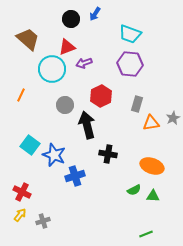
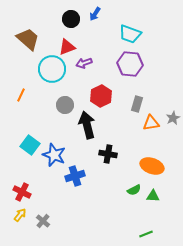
gray cross: rotated 32 degrees counterclockwise
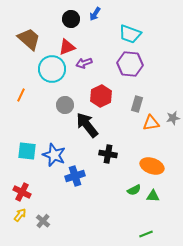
brown trapezoid: moved 1 px right
gray star: rotated 16 degrees clockwise
black arrow: rotated 24 degrees counterclockwise
cyan square: moved 3 px left, 6 px down; rotated 30 degrees counterclockwise
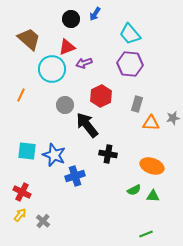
cyan trapezoid: rotated 30 degrees clockwise
orange triangle: rotated 12 degrees clockwise
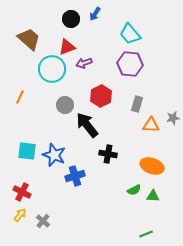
orange line: moved 1 px left, 2 px down
orange triangle: moved 2 px down
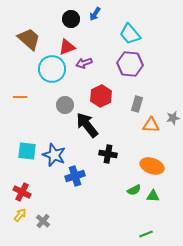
orange line: rotated 64 degrees clockwise
